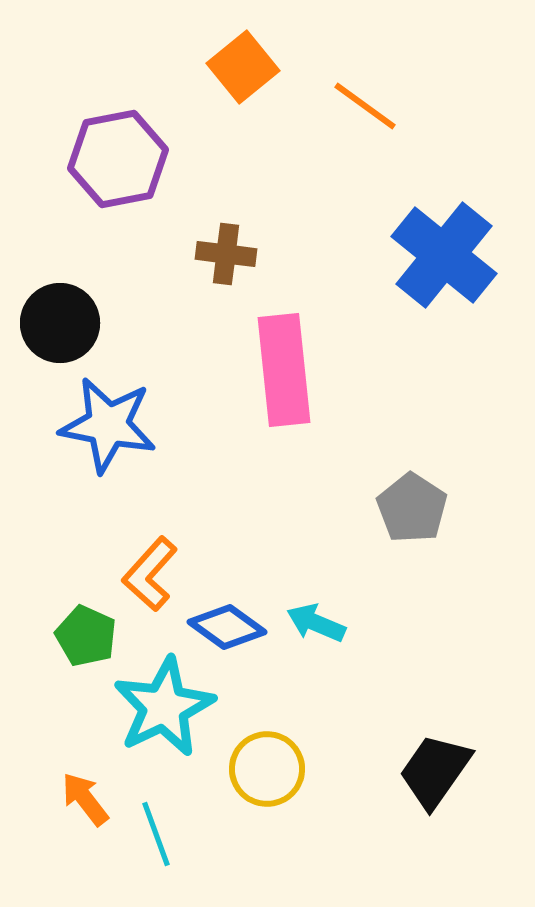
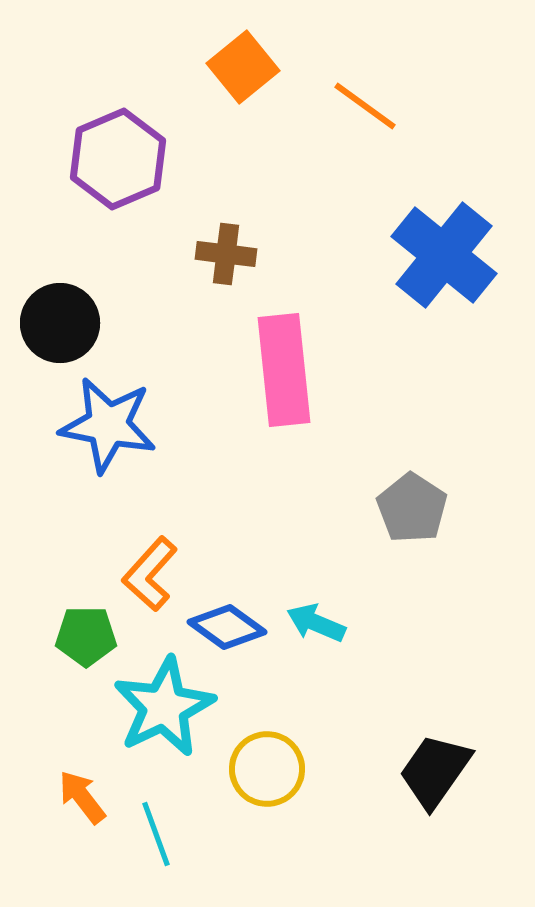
purple hexagon: rotated 12 degrees counterclockwise
green pentagon: rotated 24 degrees counterclockwise
orange arrow: moved 3 px left, 2 px up
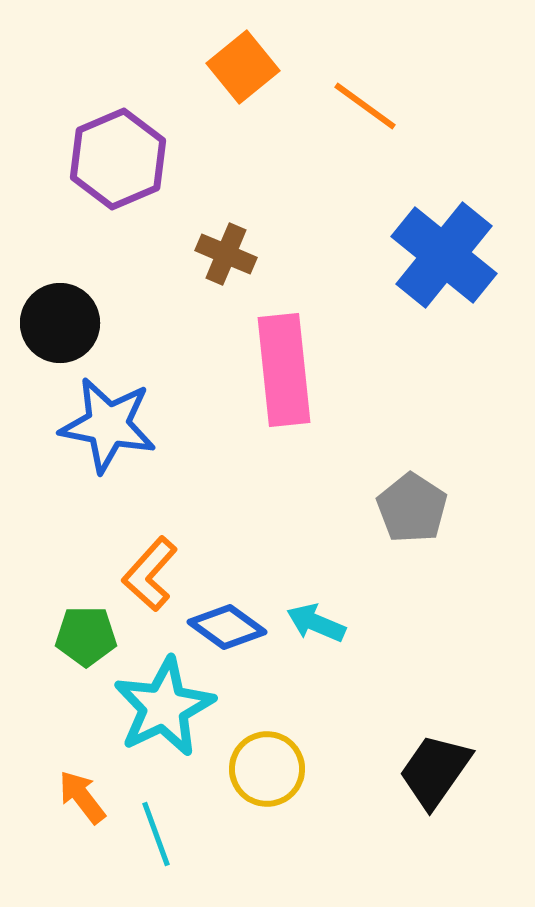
brown cross: rotated 16 degrees clockwise
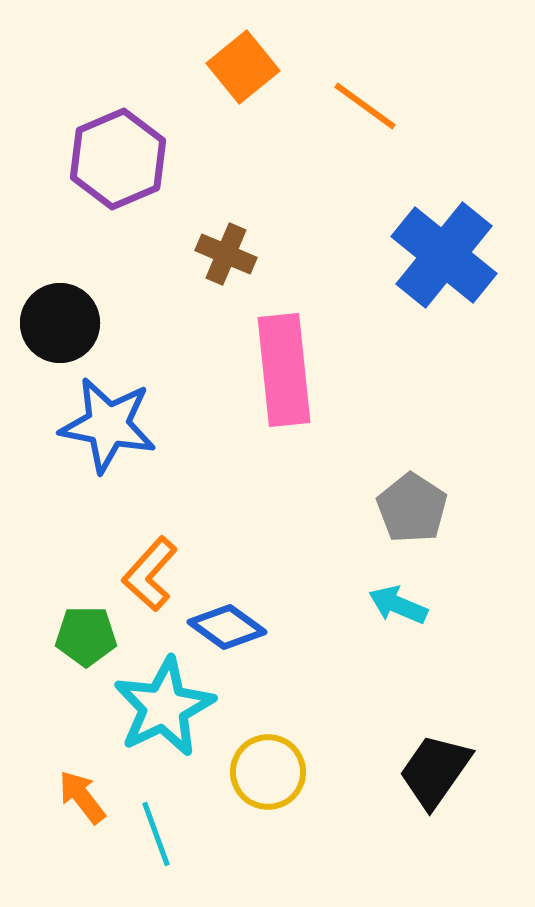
cyan arrow: moved 82 px right, 18 px up
yellow circle: moved 1 px right, 3 px down
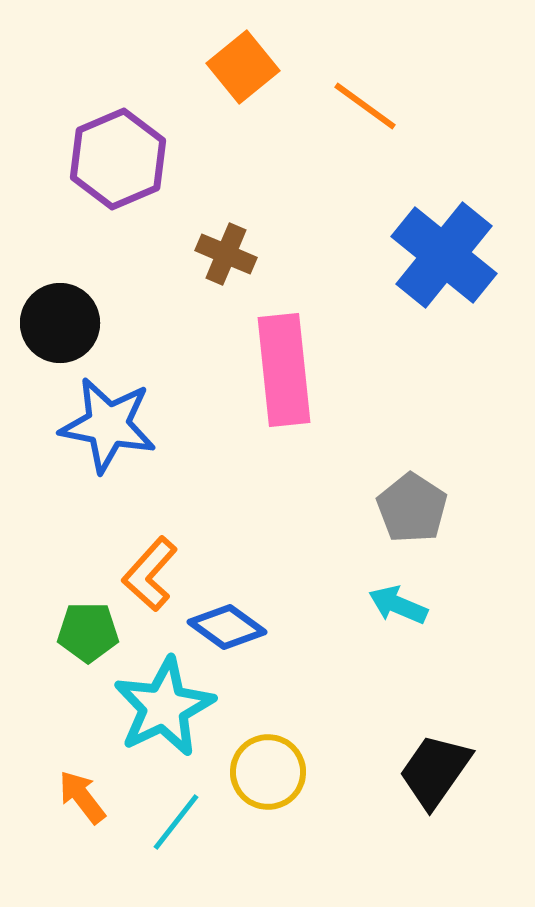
green pentagon: moved 2 px right, 4 px up
cyan line: moved 20 px right, 12 px up; rotated 58 degrees clockwise
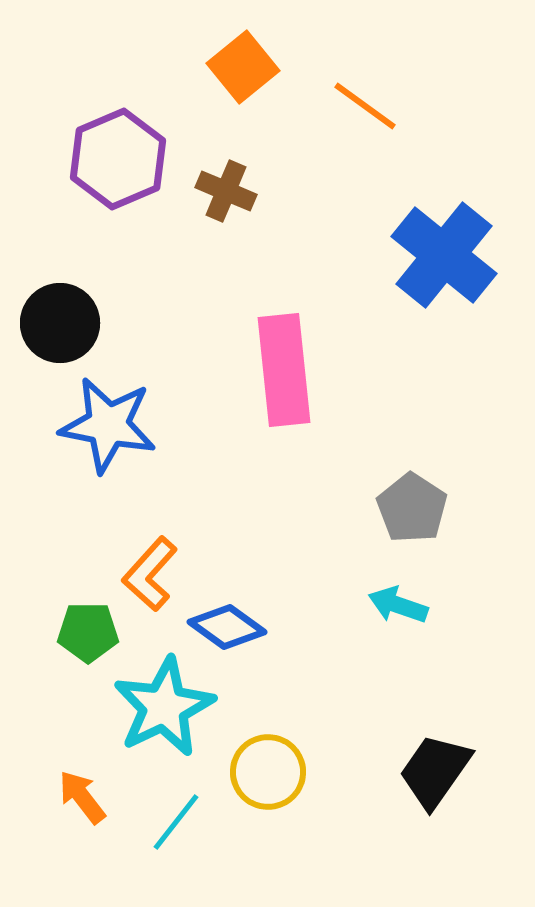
brown cross: moved 63 px up
cyan arrow: rotated 4 degrees counterclockwise
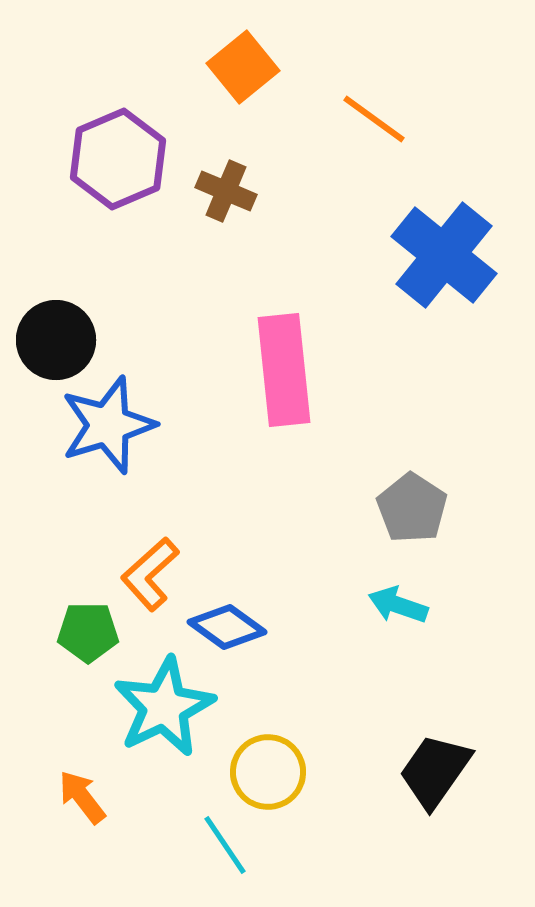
orange line: moved 9 px right, 13 px down
black circle: moved 4 px left, 17 px down
blue star: rotated 28 degrees counterclockwise
orange L-shape: rotated 6 degrees clockwise
cyan line: moved 49 px right, 23 px down; rotated 72 degrees counterclockwise
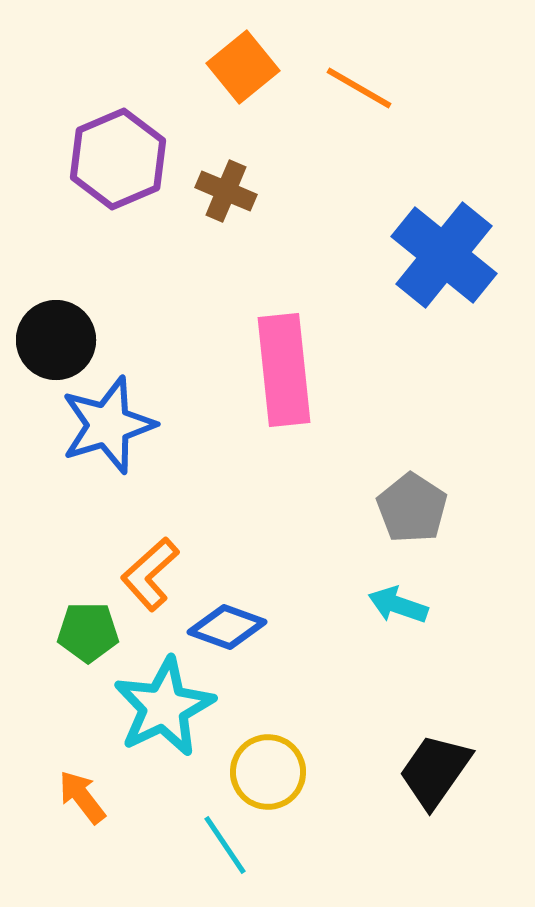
orange line: moved 15 px left, 31 px up; rotated 6 degrees counterclockwise
blue diamond: rotated 16 degrees counterclockwise
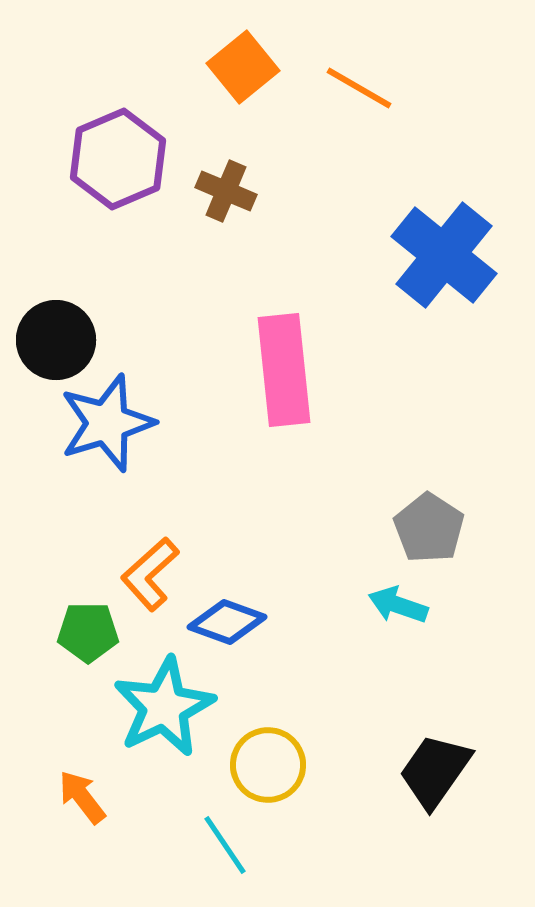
blue star: moved 1 px left, 2 px up
gray pentagon: moved 17 px right, 20 px down
blue diamond: moved 5 px up
yellow circle: moved 7 px up
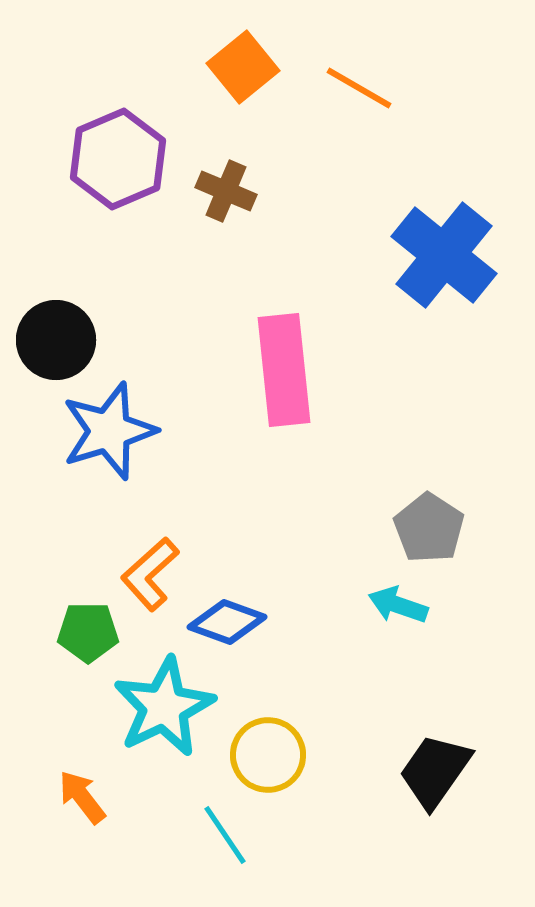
blue star: moved 2 px right, 8 px down
yellow circle: moved 10 px up
cyan line: moved 10 px up
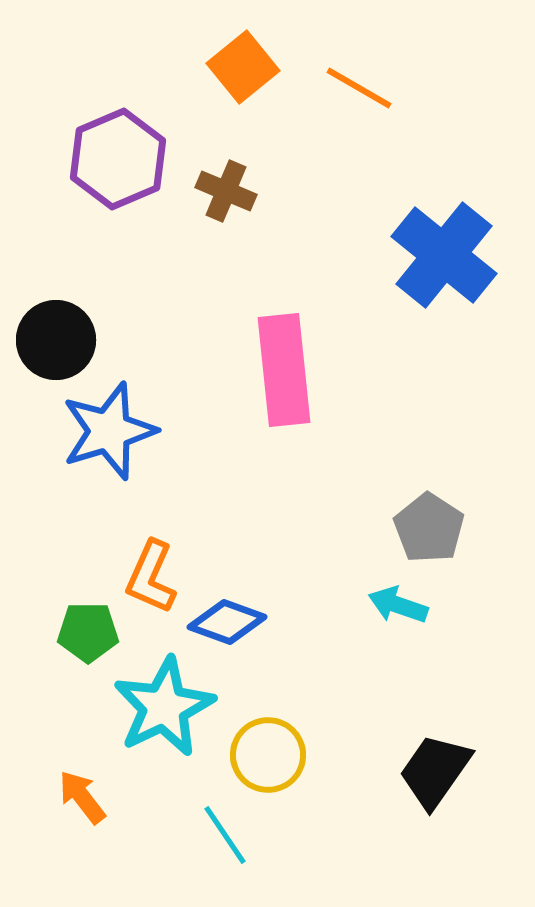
orange L-shape: moved 1 px right, 3 px down; rotated 24 degrees counterclockwise
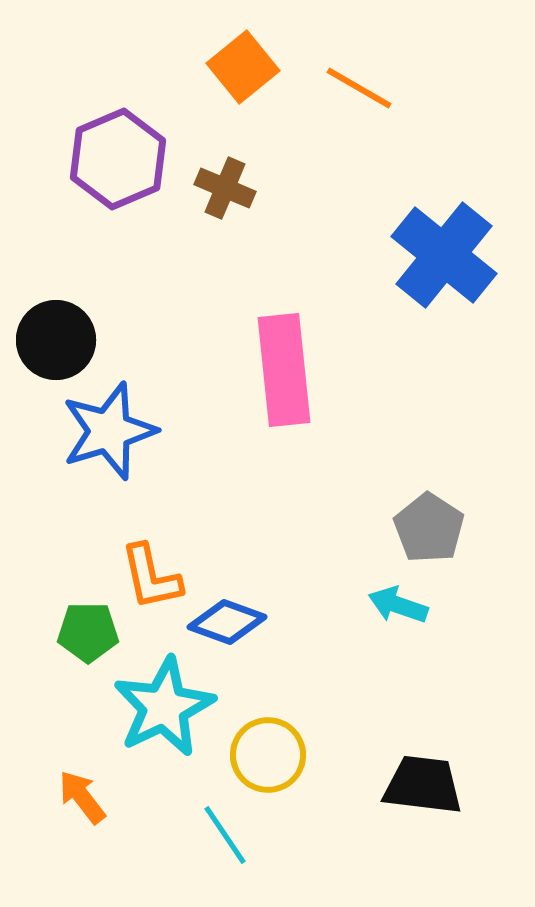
brown cross: moved 1 px left, 3 px up
orange L-shape: rotated 36 degrees counterclockwise
black trapezoid: moved 12 px left, 14 px down; rotated 62 degrees clockwise
